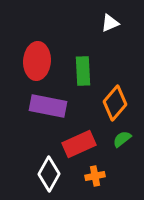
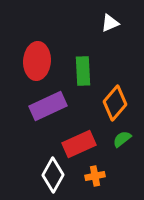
purple rectangle: rotated 36 degrees counterclockwise
white diamond: moved 4 px right, 1 px down
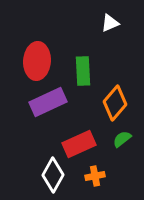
purple rectangle: moved 4 px up
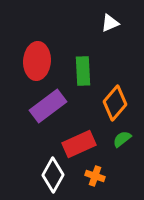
purple rectangle: moved 4 px down; rotated 12 degrees counterclockwise
orange cross: rotated 30 degrees clockwise
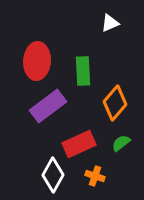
green semicircle: moved 1 px left, 4 px down
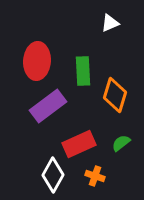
orange diamond: moved 8 px up; rotated 24 degrees counterclockwise
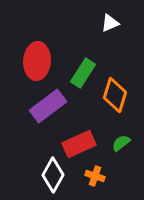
green rectangle: moved 2 px down; rotated 36 degrees clockwise
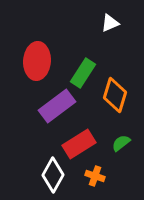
purple rectangle: moved 9 px right
red rectangle: rotated 8 degrees counterclockwise
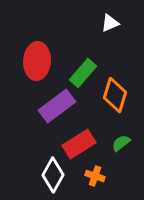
green rectangle: rotated 8 degrees clockwise
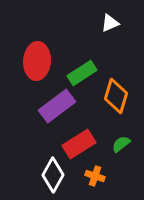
green rectangle: moved 1 px left; rotated 16 degrees clockwise
orange diamond: moved 1 px right, 1 px down
green semicircle: moved 1 px down
